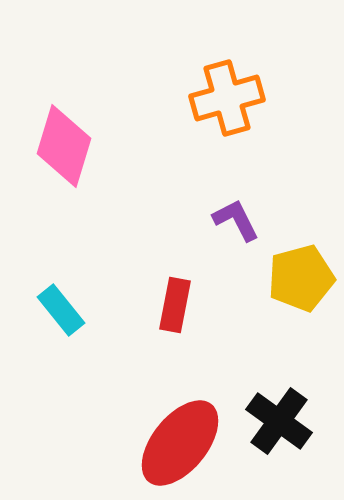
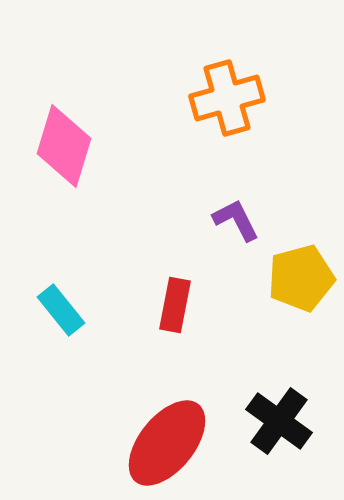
red ellipse: moved 13 px left
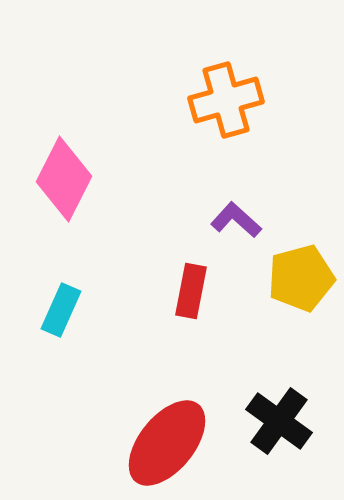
orange cross: moved 1 px left, 2 px down
pink diamond: moved 33 px down; rotated 10 degrees clockwise
purple L-shape: rotated 21 degrees counterclockwise
red rectangle: moved 16 px right, 14 px up
cyan rectangle: rotated 63 degrees clockwise
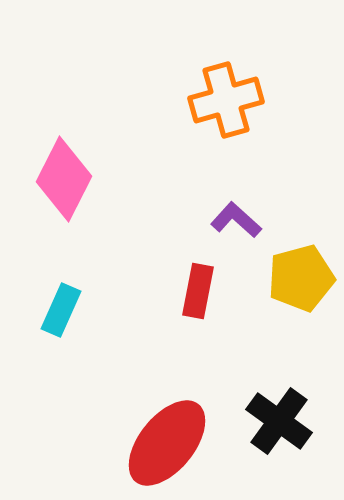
red rectangle: moved 7 px right
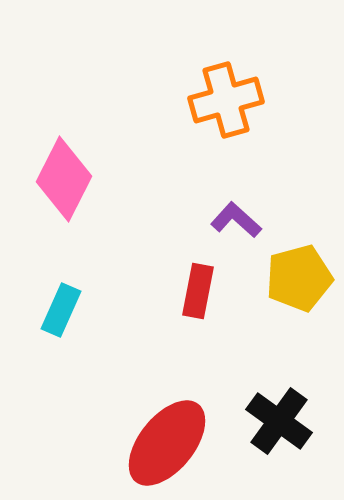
yellow pentagon: moved 2 px left
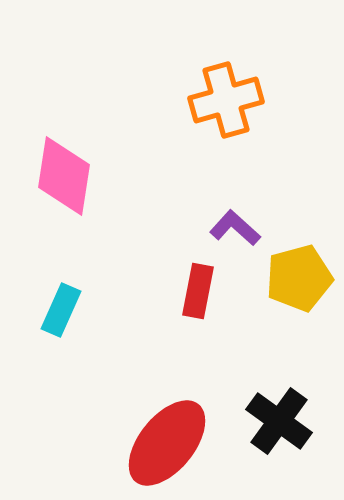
pink diamond: moved 3 px up; rotated 18 degrees counterclockwise
purple L-shape: moved 1 px left, 8 px down
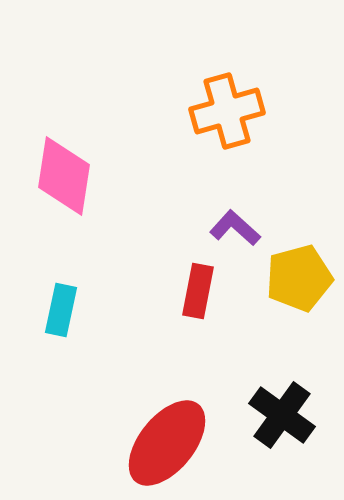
orange cross: moved 1 px right, 11 px down
cyan rectangle: rotated 12 degrees counterclockwise
black cross: moved 3 px right, 6 px up
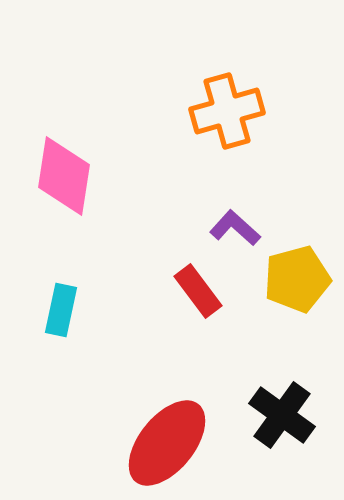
yellow pentagon: moved 2 px left, 1 px down
red rectangle: rotated 48 degrees counterclockwise
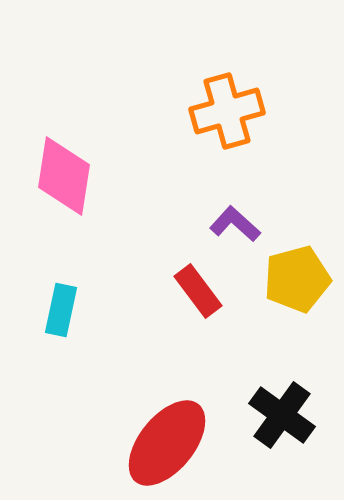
purple L-shape: moved 4 px up
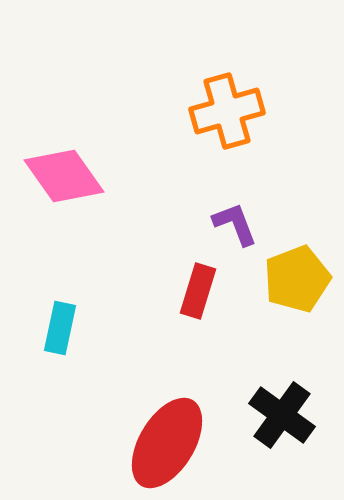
pink diamond: rotated 44 degrees counterclockwise
purple L-shape: rotated 27 degrees clockwise
yellow pentagon: rotated 6 degrees counterclockwise
red rectangle: rotated 54 degrees clockwise
cyan rectangle: moved 1 px left, 18 px down
red ellipse: rotated 8 degrees counterclockwise
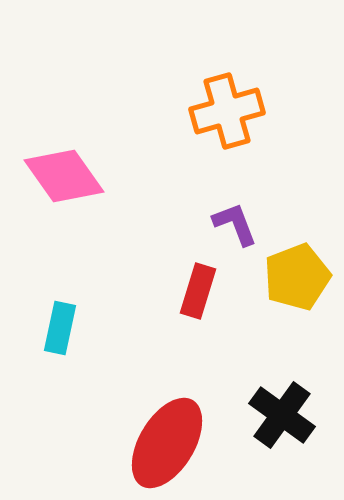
yellow pentagon: moved 2 px up
